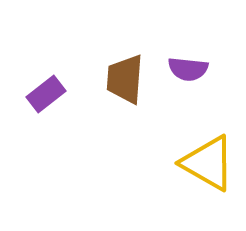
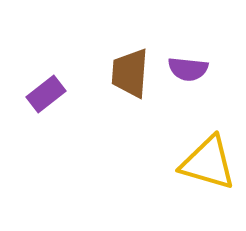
brown trapezoid: moved 5 px right, 6 px up
yellow triangle: rotated 14 degrees counterclockwise
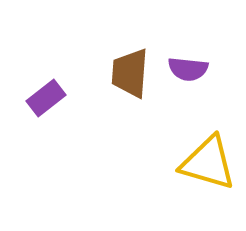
purple rectangle: moved 4 px down
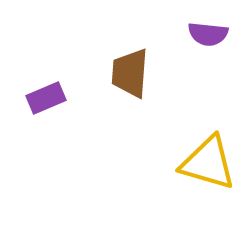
purple semicircle: moved 20 px right, 35 px up
purple rectangle: rotated 15 degrees clockwise
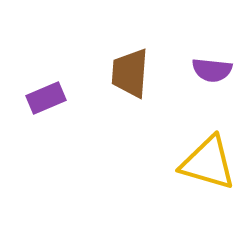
purple semicircle: moved 4 px right, 36 px down
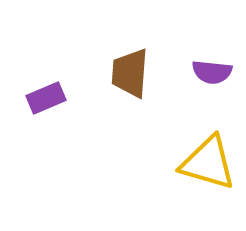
purple semicircle: moved 2 px down
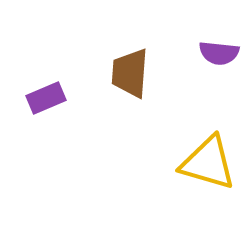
purple semicircle: moved 7 px right, 19 px up
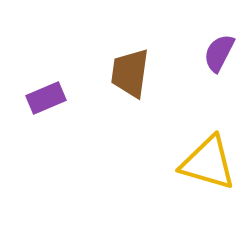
purple semicircle: rotated 111 degrees clockwise
brown trapezoid: rotated 4 degrees clockwise
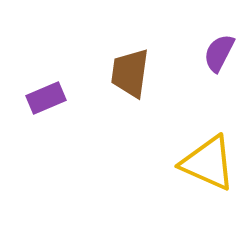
yellow triangle: rotated 8 degrees clockwise
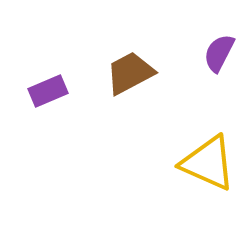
brown trapezoid: rotated 54 degrees clockwise
purple rectangle: moved 2 px right, 7 px up
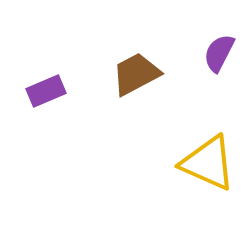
brown trapezoid: moved 6 px right, 1 px down
purple rectangle: moved 2 px left
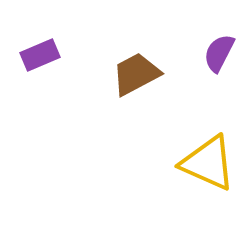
purple rectangle: moved 6 px left, 36 px up
